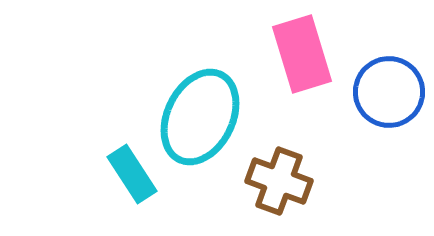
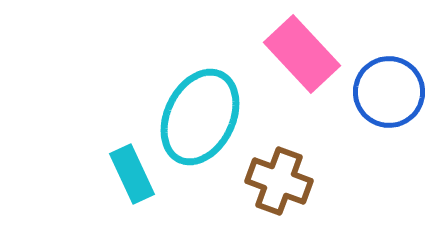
pink rectangle: rotated 26 degrees counterclockwise
cyan rectangle: rotated 8 degrees clockwise
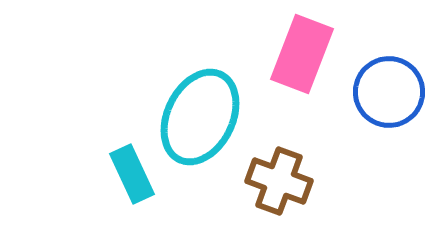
pink rectangle: rotated 64 degrees clockwise
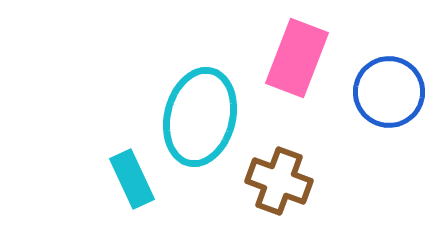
pink rectangle: moved 5 px left, 4 px down
cyan ellipse: rotated 12 degrees counterclockwise
cyan rectangle: moved 5 px down
